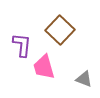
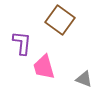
brown square: moved 10 px up; rotated 8 degrees counterclockwise
purple L-shape: moved 2 px up
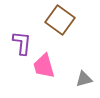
pink trapezoid: moved 1 px up
gray triangle: rotated 36 degrees counterclockwise
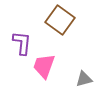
pink trapezoid: rotated 36 degrees clockwise
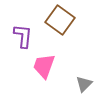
purple L-shape: moved 1 px right, 7 px up
gray triangle: moved 5 px down; rotated 30 degrees counterclockwise
